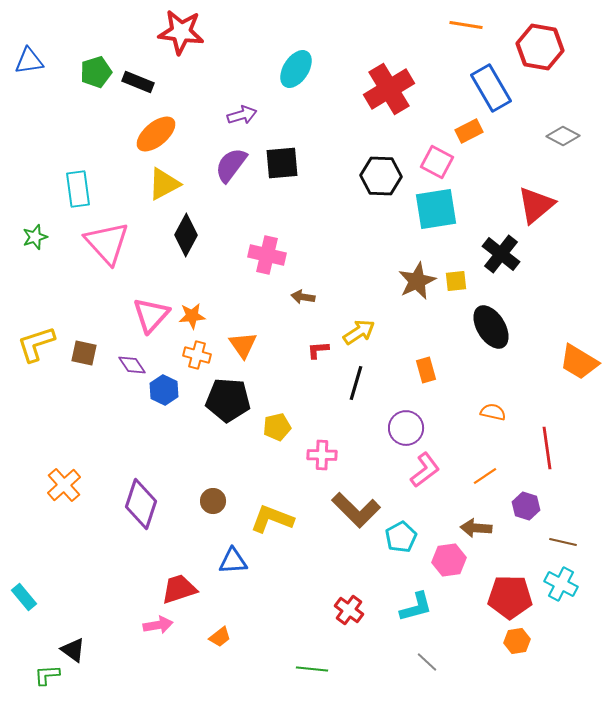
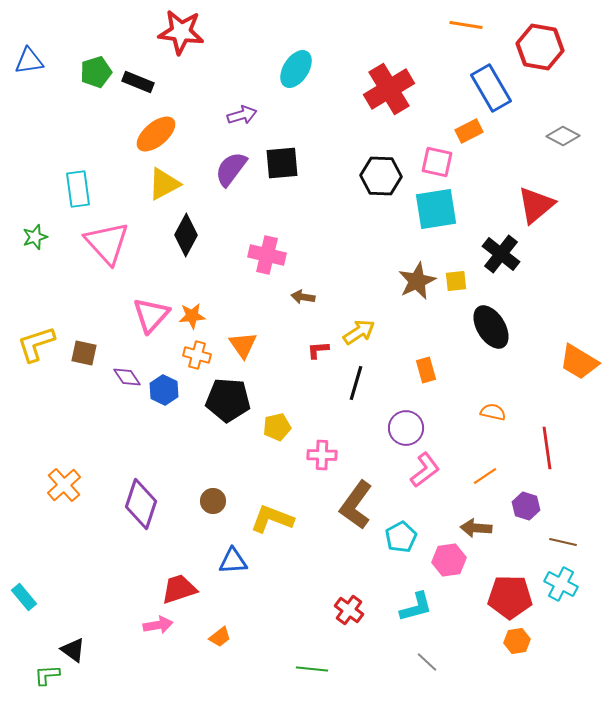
pink square at (437, 162): rotated 16 degrees counterclockwise
purple semicircle at (231, 165): moved 4 px down
purple diamond at (132, 365): moved 5 px left, 12 px down
brown L-shape at (356, 510): moved 5 px up; rotated 81 degrees clockwise
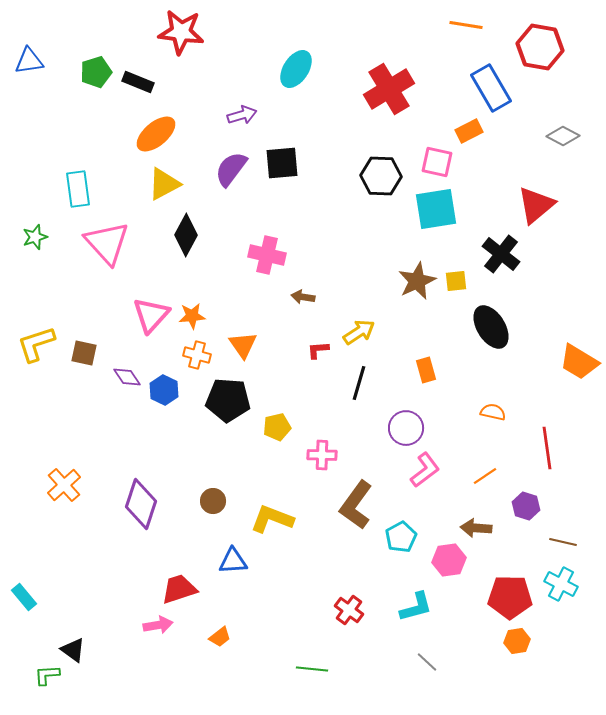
black line at (356, 383): moved 3 px right
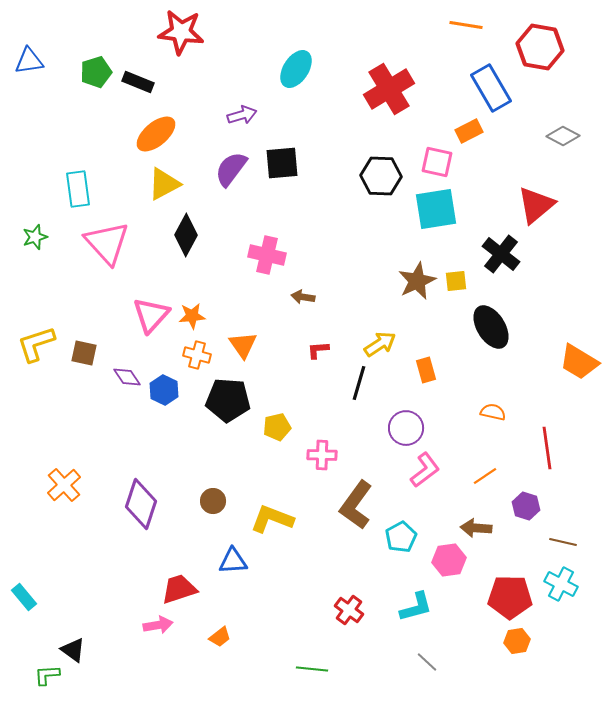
yellow arrow at (359, 332): moved 21 px right, 12 px down
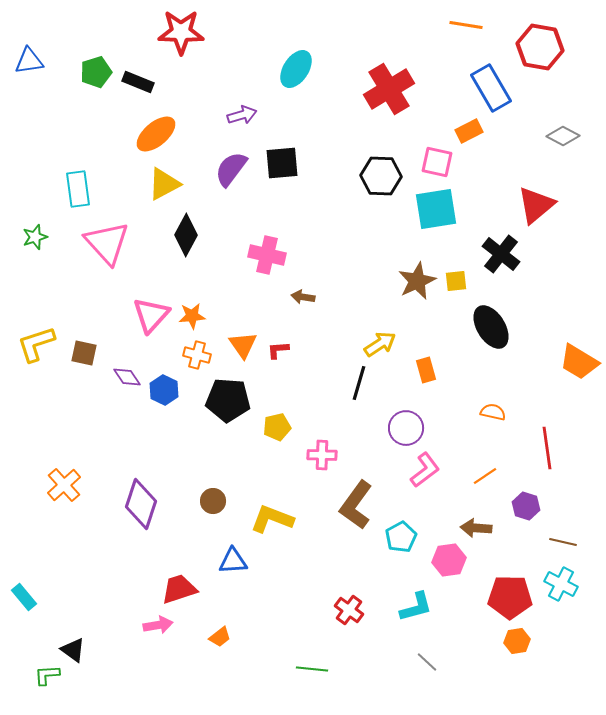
red star at (181, 32): rotated 6 degrees counterclockwise
red L-shape at (318, 350): moved 40 px left
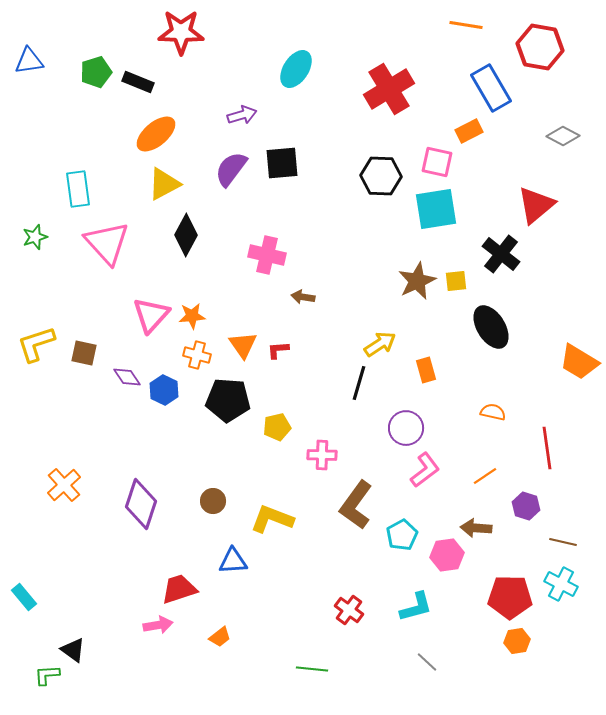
cyan pentagon at (401, 537): moved 1 px right, 2 px up
pink hexagon at (449, 560): moved 2 px left, 5 px up
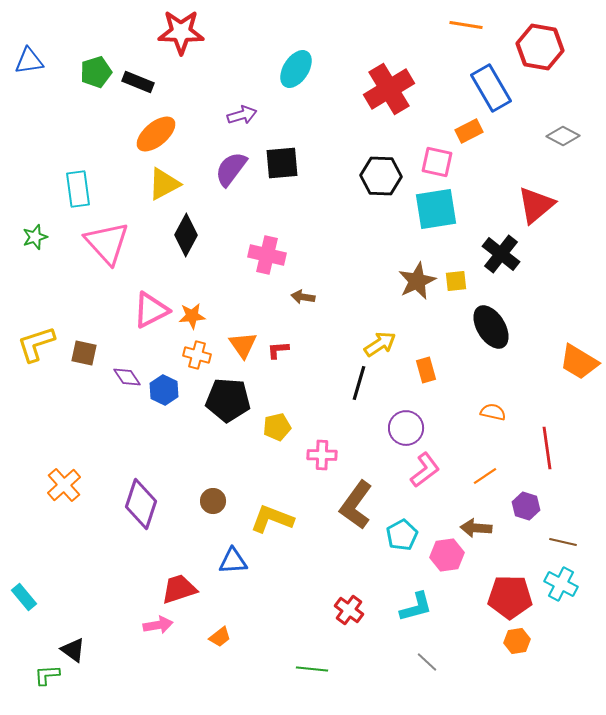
pink triangle at (151, 315): moved 5 px up; rotated 21 degrees clockwise
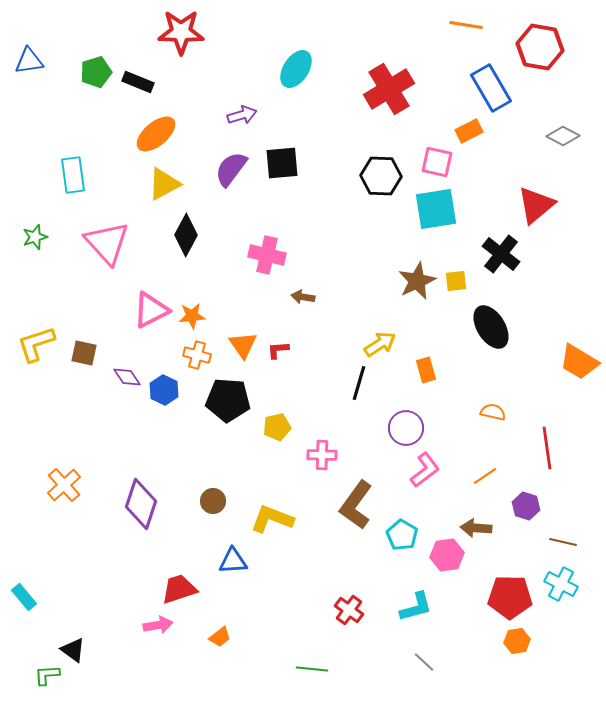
cyan rectangle at (78, 189): moved 5 px left, 14 px up
cyan pentagon at (402, 535): rotated 12 degrees counterclockwise
gray line at (427, 662): moved 3 px left
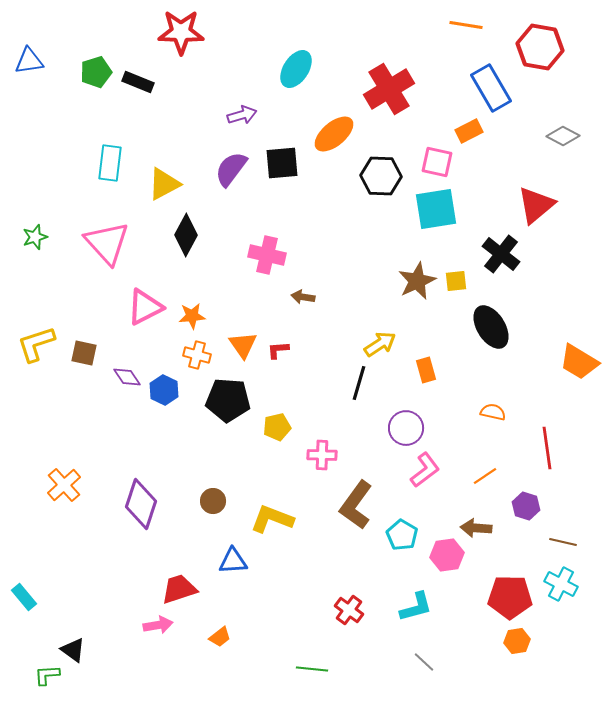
orange ellipse at (156, 134): moved 178 px right
cyan rectangle at (73, 175): moved 37 px right, 12 px up; rotated 15 degrees clockwise
pink triangle at (151, 310): moved 6 px left, 3 px up
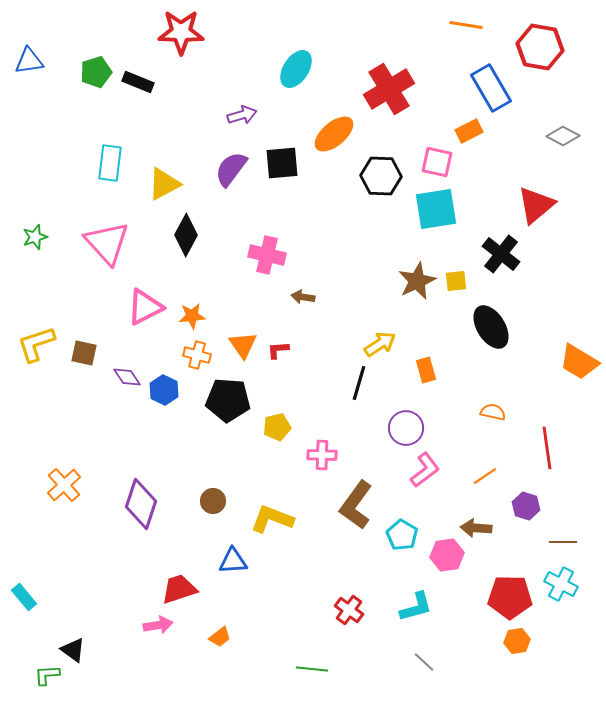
brown line at (563, 542): rotated 12 degrees counterclockwise
